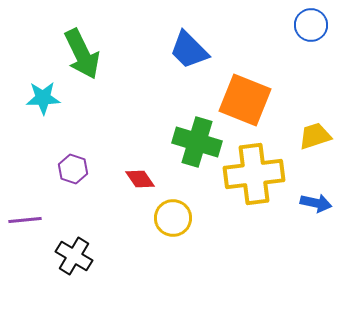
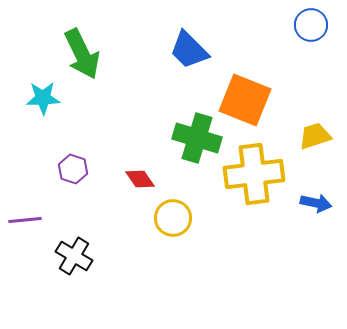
green cross: moved 4 px up
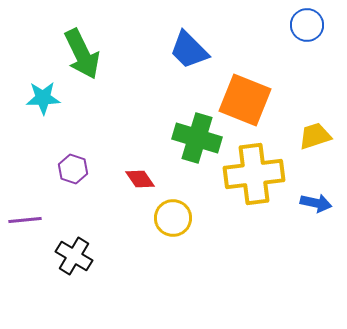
blue circle: moved 4 px left
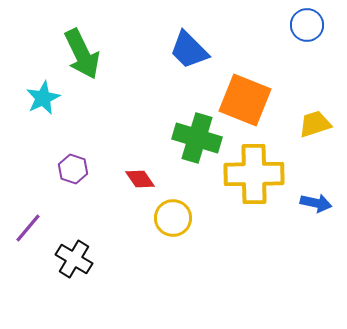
cyan star: rotated 24 degrees counterclockwise
yellow trapezoid: moved 12 px up
yellow cross: rotated 6 degrees clockwise
purple line: moved 3 px right, 8 px down; rotated 44 degrees counterclockwise
black cross: moved 3 px down
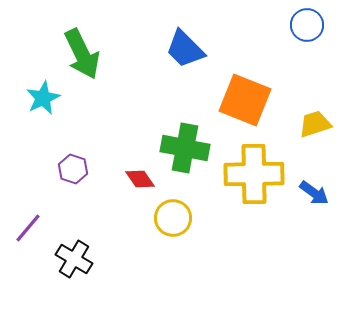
blue trapezoid: moved 4 px left, 1 px up
green cross: moved 12 px left, 10 px down; rotated 6 degrees counterclockwise
blue arrow: moved 2 px left, 10 px up; rotated 24 degrees clockwise
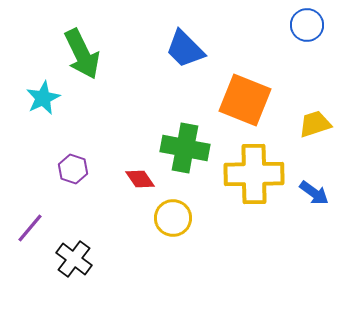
purple line: moved 2 px right
black cross: rotated 6 degrees clockwise
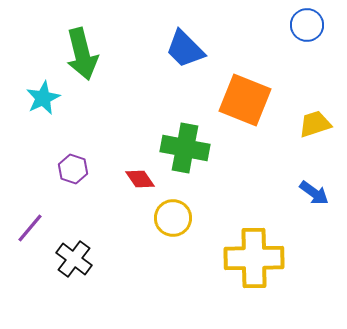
green arrow: rotated 12 degrees clockwise
yellow cross: moved 84 px down
